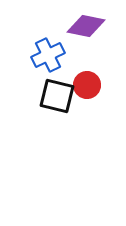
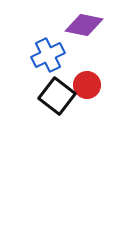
purple diamond: moved 2 px left, 1 px up
black square: rotated 24 degrees clockwise
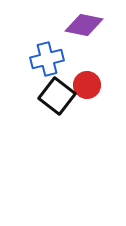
blue cross: moved 1 px left, 4 px down; rotated 12 degrees clockwise
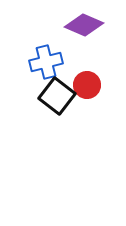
purple diamond: rotated 12 degrees clockwise
blue cross: moved 1 px left, 3 px down
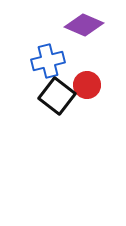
blue cross: moved 2 px right, 1 px up
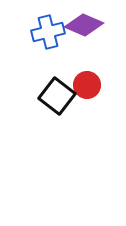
blue cross: moved 29 px up
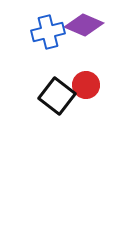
red circle: moved 1 px left
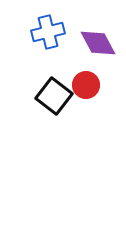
purple diamond: moved 14 px right, 18 px down; rotated 39 degrees clockwise
black square: moved 3 px left
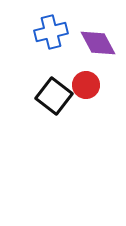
blue cross: moved 3 px right
